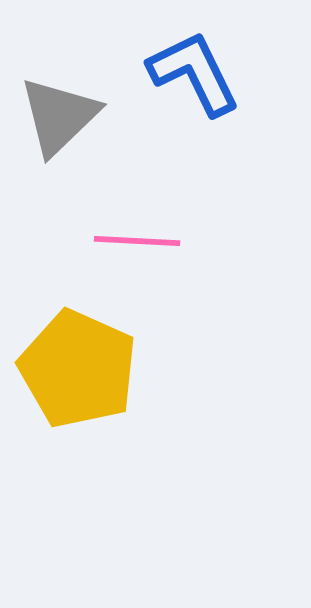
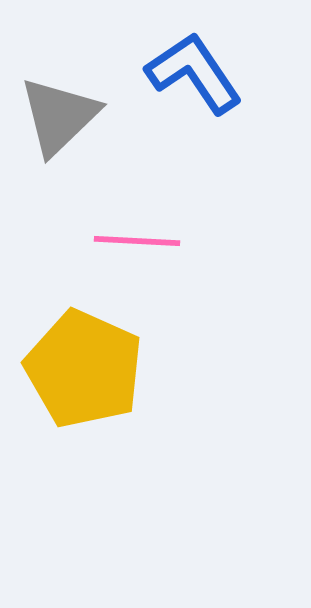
blue L-shape: rotated 8 degrees counterclockwise
yellow pentagon: moved 6 px right
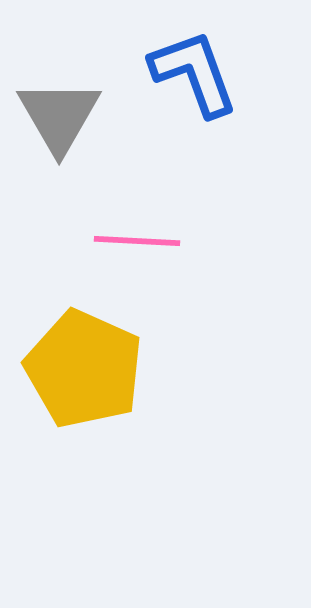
blue L-shape: rotated 14 degrees clockwise
gray triangle: rotated 16 degrees counterclockwise
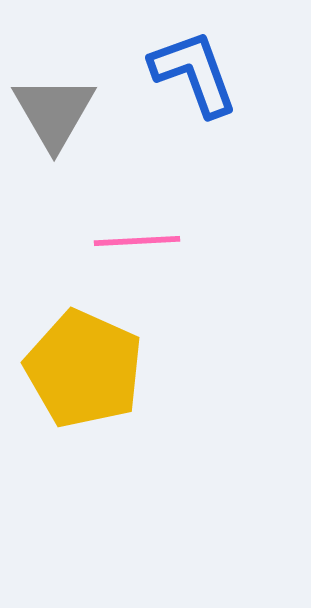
gray triangle: moved 5 px left, 4 px up
pink line: rotated 6 degrees counterclockwise
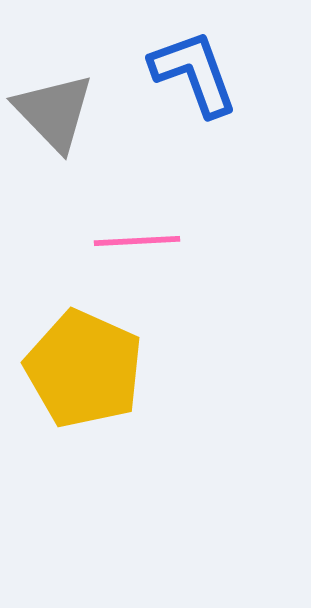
gray triangle: rotated 14 degrees counterclockwise
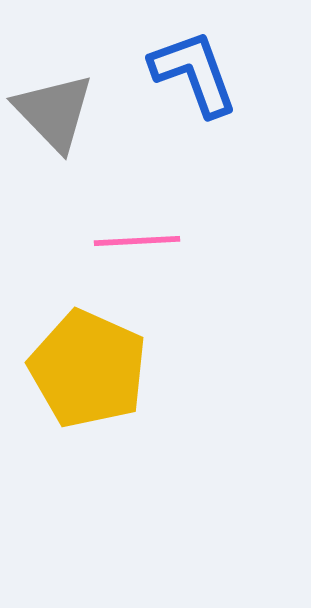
yellow pentagon: moved 4 px right
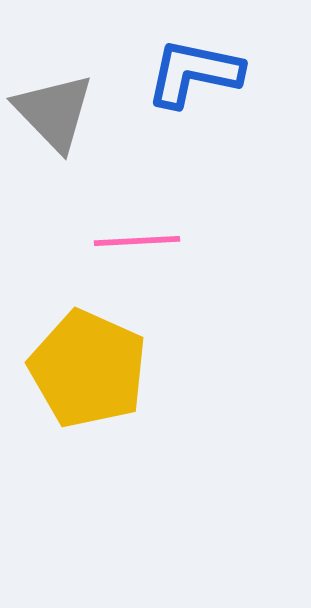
blue L-shape: rotated 58 degrees counterclockwise
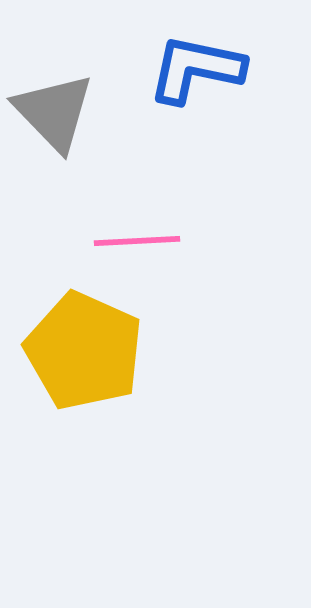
blue L-shape: moved 2 px right, 4 px up
yellow pentagon: moved 4 px left, 18 px up
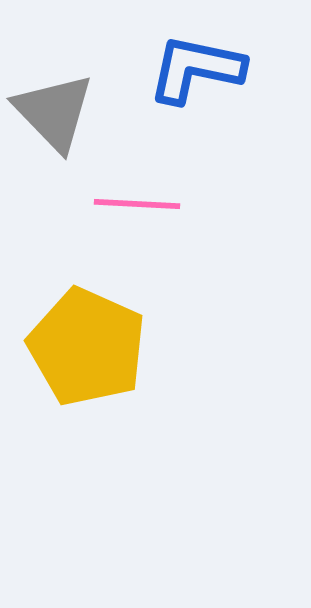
pink line: moved 37 px up; rotated 6 degrees clockwise
yellow pentagon: moved 3 px right, 4 px up
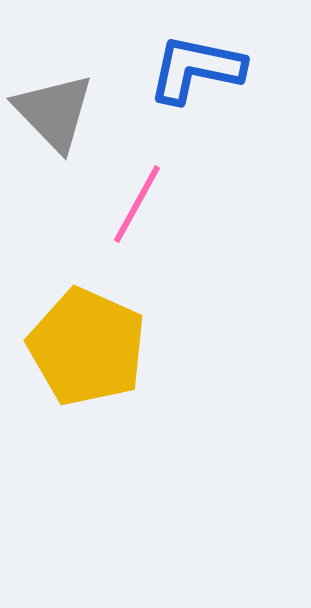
pink line: rotated 64 degrees counterclockwise
